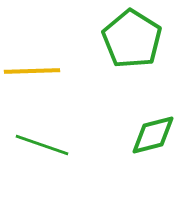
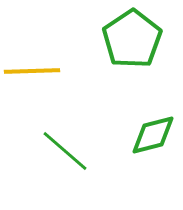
green pentagon: rotated 6 degrees clockwise
green line: moved 23 px right, 6 px down; rotated 22 degrees clockwise
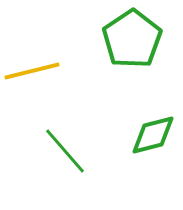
yellow line: rotated 12 degrees counterclockwise
green line: rotated 8 degrees clockwise
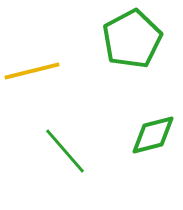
green pentagon: rotated 6 degrees clockwise
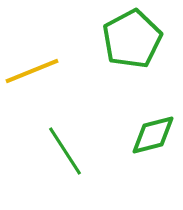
yellow line: rotated 8 degrees counterclockwise
green line: rotated 8 degrees clockwise
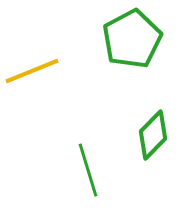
green diamond: rotated 30 degrees counterclockwise
green line: moved 23 px right, 19 px down; rotated 16 degrees clockwise
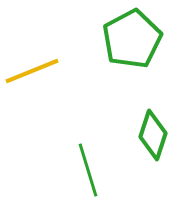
green diamond: rotated 27 degrees counterclockwise
